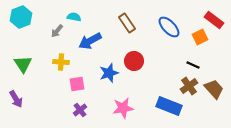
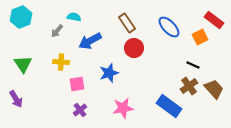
red circle: moved 13 px up
blue rectangle: rotated 15 degrees clockwise
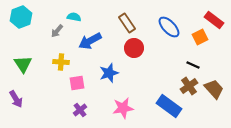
pink square: moved 1 px up
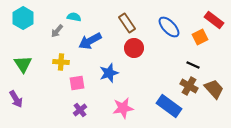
cyan hexagon: moved 2 px right, 1 px down; rotated 10 degrees counterclockwise
brown cross: rotated 24 degrees counterclockwise
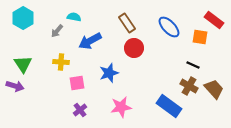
orange square: rotated 35 degrees clockwise
purple arrow: moved 1 px left, 13 px up; rotated 42 degrees counterclockwise
pink star: moved 2 px left, 1 px up
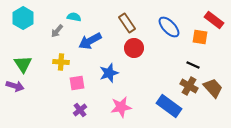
brown trapezoid: moved 1 px left, 1 px up
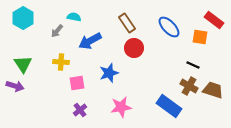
brown trapezoid: moved 2 px down; rotated 30 degrees counterclockwise
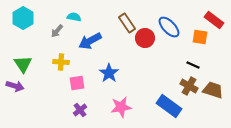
red circle: moved 11 px right, 10 px up
blue star: rotated 18 degrees counterclockwise
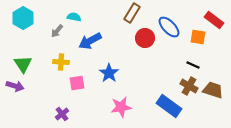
brown rectangle: moved 5 px right, 10 px up; rotated 66 degrees clockwise
orange square: moved 2 px left
purple cross: moved 18 px left, 4 px down
